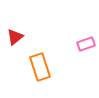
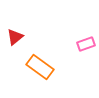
orange rectangle: rotated 36 degrees counterclockwise
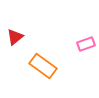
orange rectangle: moved 3 px right, 1 px up
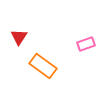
red triangle: moved 4 px right; rotated 18 degrees counterclockwise
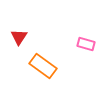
pink rectangle: rotated 36 degrees clockwise
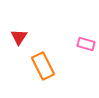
orange rectangle: rotated 28 degrees clockwise
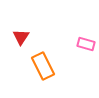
red triangle: moved 2 px right
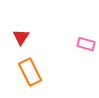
orange rectangle: moved 13 px left, 6 px down
